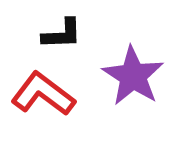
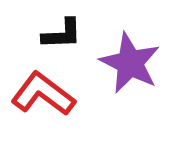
purple star: moved 3 px left, 13 px up; rotated 6 degrees counterclockwise
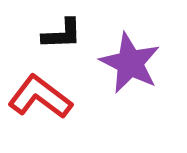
red L-shape: moved 3 px left, 3 px down
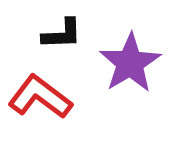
purple star: rotated 14 degrees clockwise
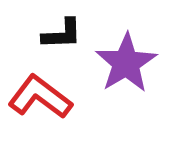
purple star: moved 4 px left
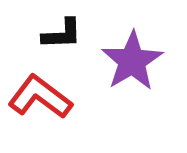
purple star: moved 6 px right, 2 px up
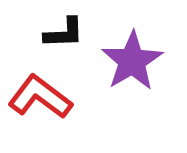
black L-shape: moved 2 px right, 1 px up
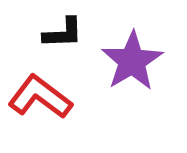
black L-shape: moved 1 px left
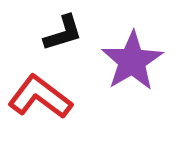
black L-shape: rotated 15 degrees counterclockwise
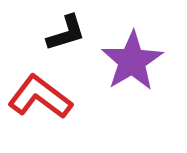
black L-shape: moved 3 px right
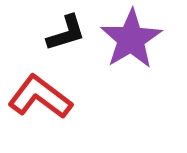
purple star: moved 1 px left, 22 px up
